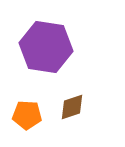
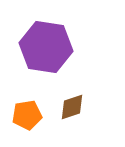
orange pentagon: rotated 12 degrees counterclockwise
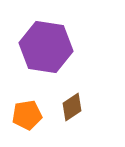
brown diamond: rotated 16 degrees counterclockwise
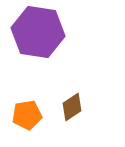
purple hexagon: moved 8 px left, 15 px up
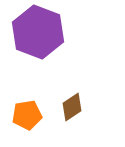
purple hexagon: rotated 12 degrees clockwise
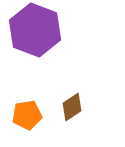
purple hexagon: moved 3 px left, 2 px up
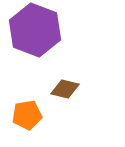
brown diamond: moved 7 px left, 18 px up; rotated 48 degrees clockwise
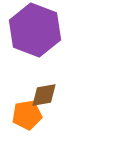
brown diamond: moved 21 px left, 6 px down; rotated 24 degrees counterclockwise
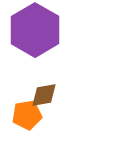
purple hexagon: rotated 9 degrees clockwise
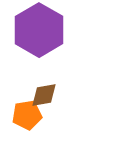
purple hexagon: moved 4 px right
